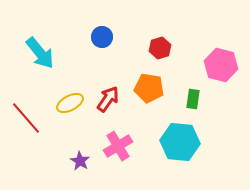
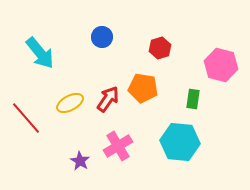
orange pentagon: moved 6 px left
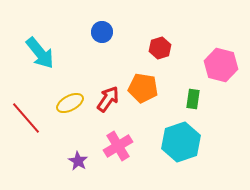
blue circle: moved 5 px up
cyan hexagon: moved 1 px right; rotated 24 degrees counterclockwise
purple star: moved 2 px left
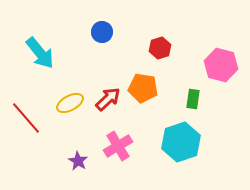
red arrow: rotated 12 degrees clockwise
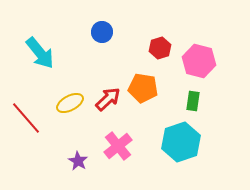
pink hexagon: moved 22 px left, 4 px up
green rectangle: moved 2 px down
pink cross: rotated 8 degrees counterclockwise
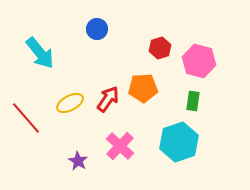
blue circle: moved 5 px left, 3 px up
orange pentagon: rotated 12 degrees counterclockwise
red arrow: rotated 12 degrees counterclockwise
cyan hexagon: moved 2 px left
pink cross: moved 2 px right; rotated 8 degrees counterclockwise
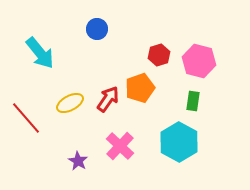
red hexagon: moved 1 px left, 7 px down
orange pentagon: moved 3 px left; rotated 16 degrees counterclockwise
cyan hexagon: rotated 12 degrees counterclockwise
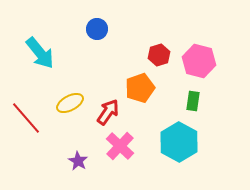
red arrow: moved 13 px down
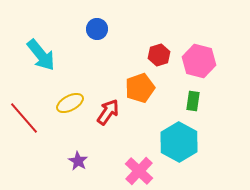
cyan arrow: moved 1 px right, 2 px down
red line: moved 2 px left
pink cross: moved 19 px right, 25 px down
